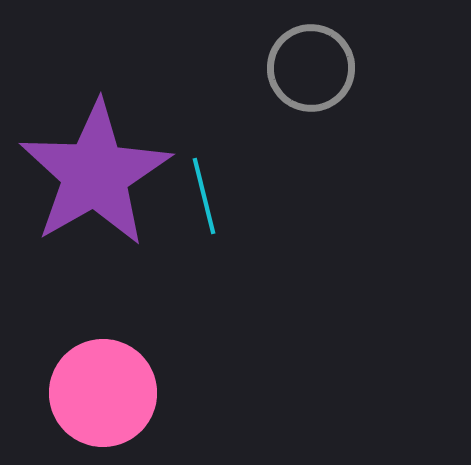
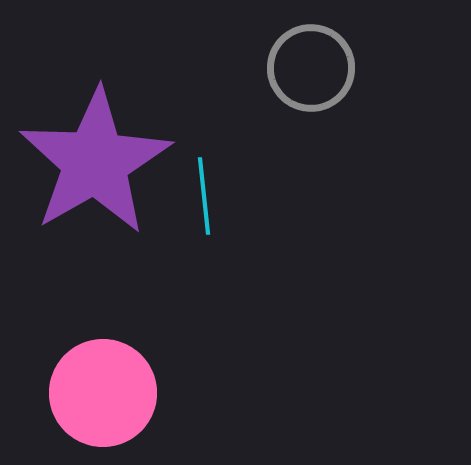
purple star: moved 12 px up
cyan line: rotated 8 degrees clockwise
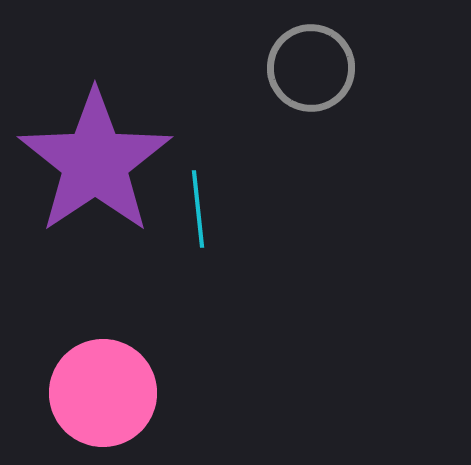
purple star: rotated 4 degrees counterclockwise
cyan line: moved 6 px left, 13 px down
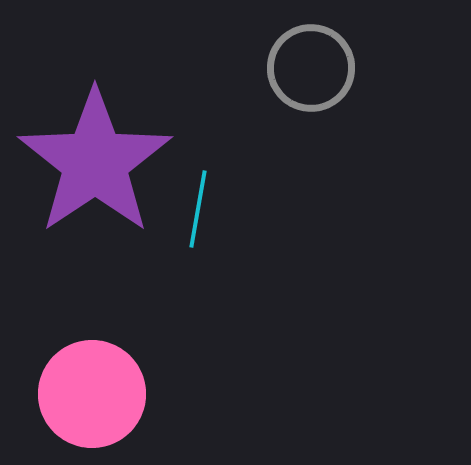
cyan line: rotated 16 degrees clockwise
pink circle: moved 11 px left, 1 px down
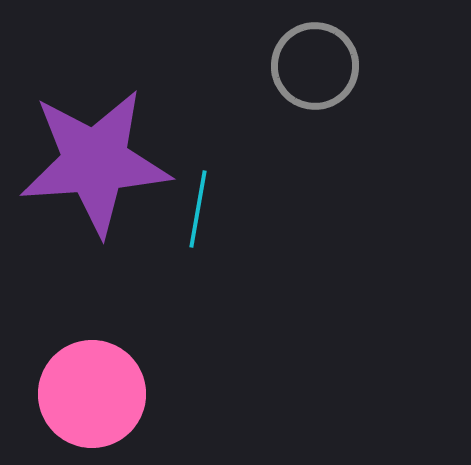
gray circle: moved 4 px right, 2 px up
purple star: rotated 30 degrees clockwise
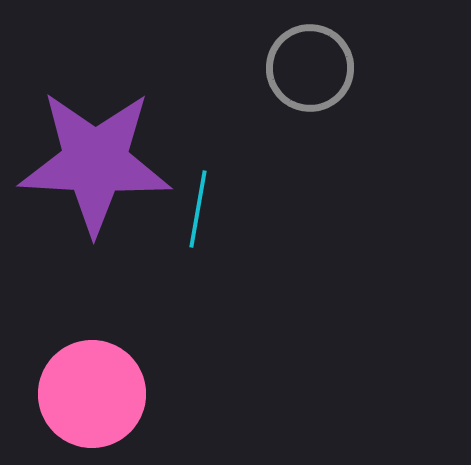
gray circle: moved 5 px left, 2 px down
purple star: rotated 7 degrees clockwise
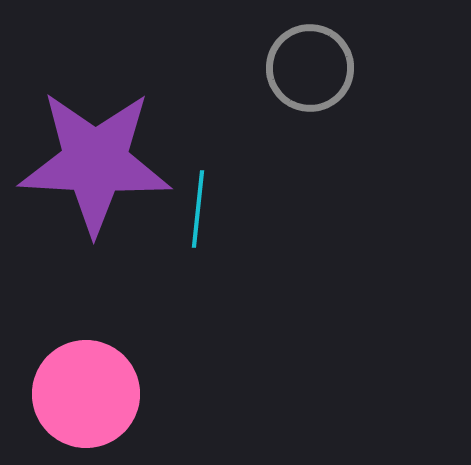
cyan line: rotated 4 degrees counterclockwise
pink circle: moved 6 px left
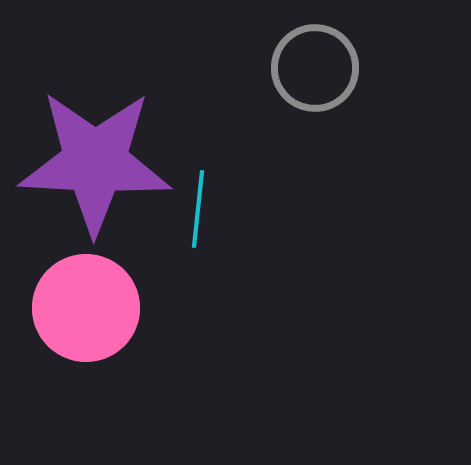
gray circle: moved 5 px right
pink circle: moved 86 px up
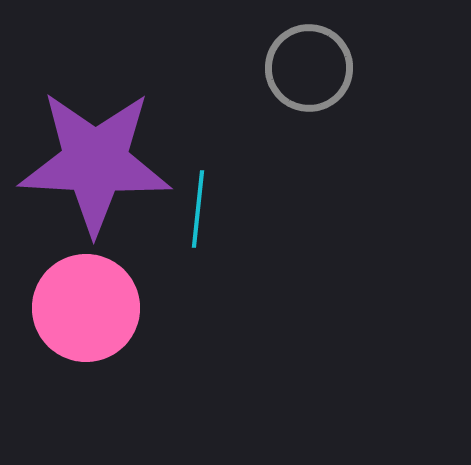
gray circle: moved 6 px left
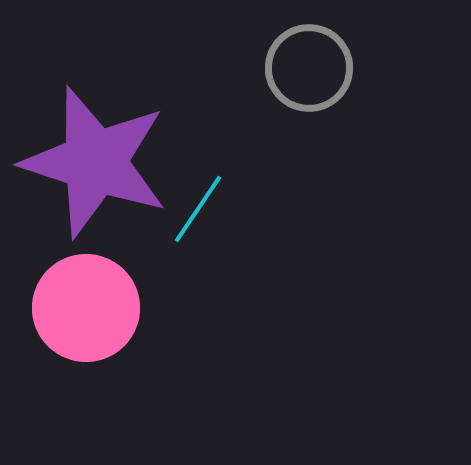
purple star: rotated 15 degrees clockwise
cyan line: rotated 28 degrees clockwise
